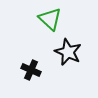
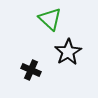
black star: rotated 16 degrees clockwise
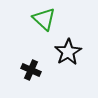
green triangle: moved 6 px left
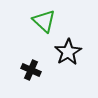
green triangle: moved 2 px down
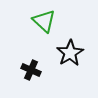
black star: moved 2 px right, 1 px down
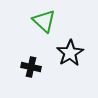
black cross: moved 3 px up; rotated 12 degrees counterclockwise
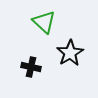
green triangle: moved 1 px down
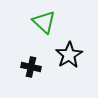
black star: moved 1 px left, 2 px down
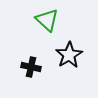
green triangle: moved 3 px right, 2 px up
